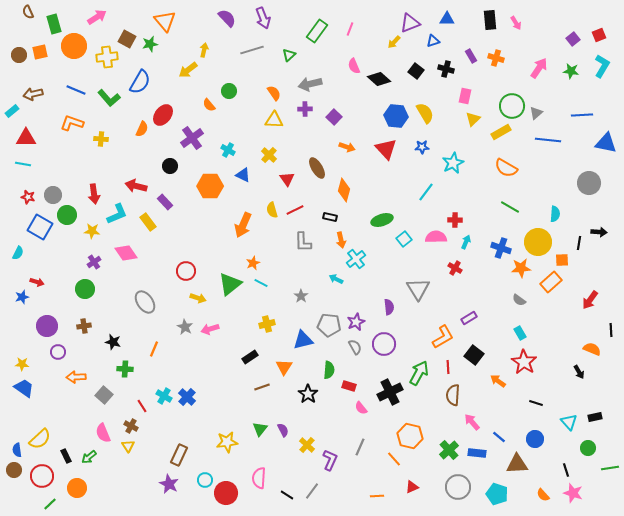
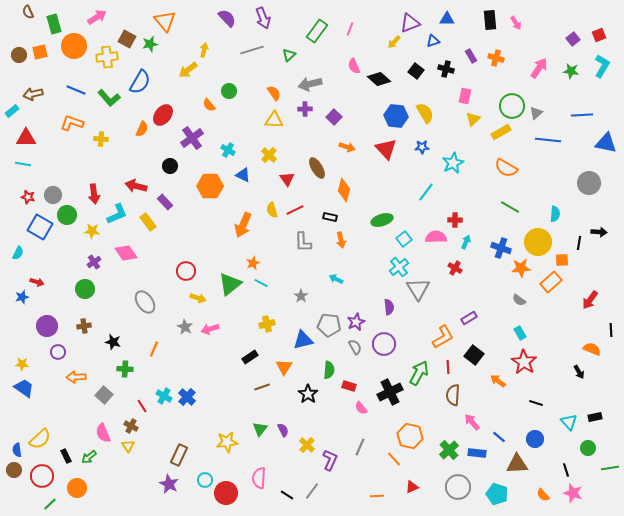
cyan cross at (356, 259): moved 43 px right, 8 px down
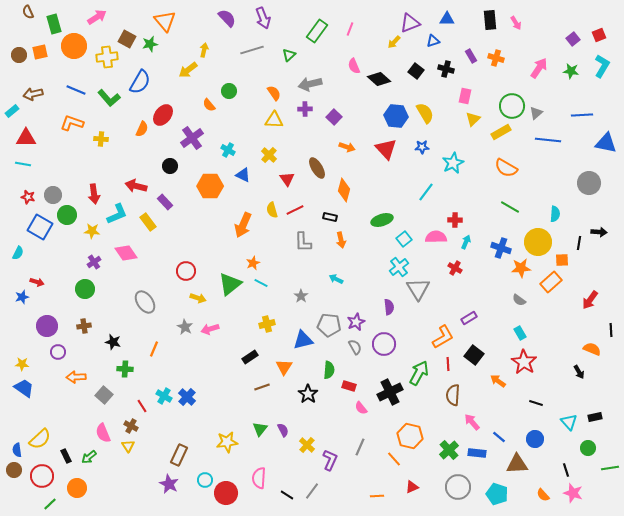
red line at (448, 367): moved 3 px up
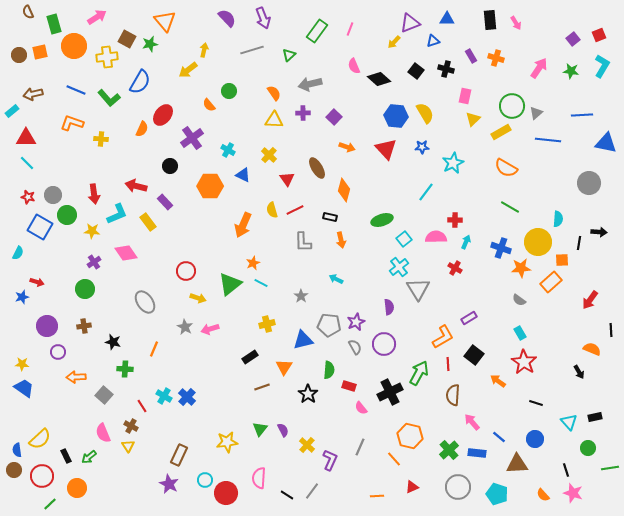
purple cross at (305, 109): moved 2 px left, 4 px down
cyan line at (23, 164): moved 4 px right, 1 px up; rotated 35 degrees clockwise
cyan semicircle at (555, 214): moved 3 px right, 5 px down
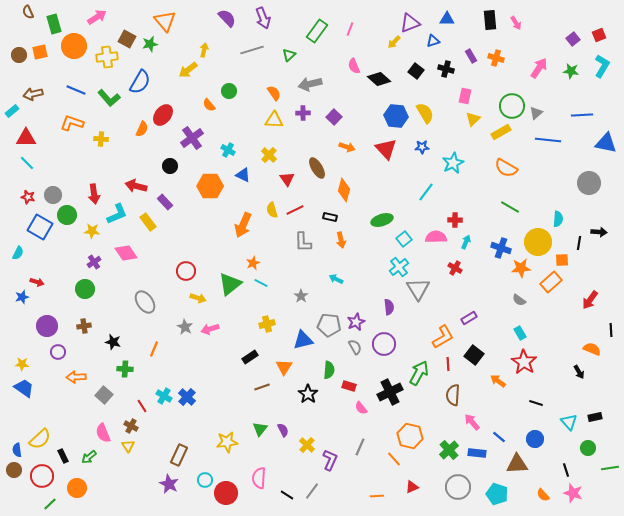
black rectangle at (66, 456): moved 3 px left
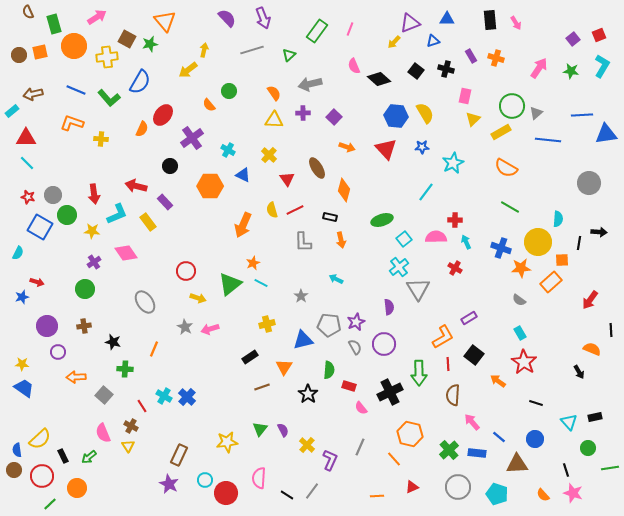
blue triangle at (606, 143): moved 9 px up; rotated 20 degrees counterclockwise
cyan arrow at (466, 242): rotated 48 degrees counterclockwise
green arrow at (419, 373): rotated 150 degrees clockwise
orange hexagon at (410, 436): moved 2 px up
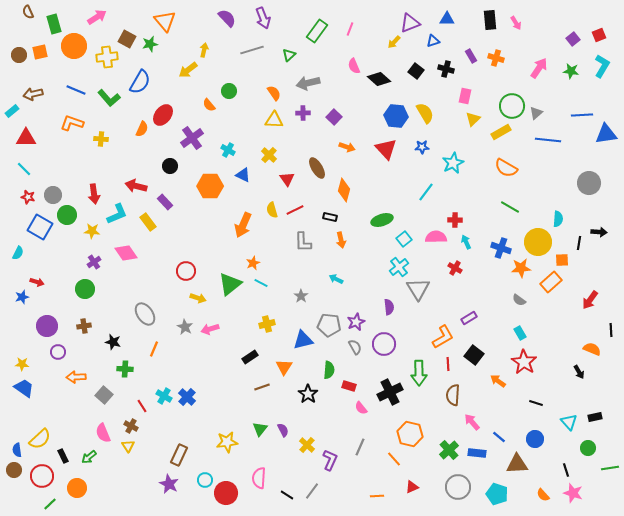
gray arrow at (310, 84): moved 2 px left, 1 px up
cyan line at (27, 163): moved 3 px left, 6 px down
gray ellipse at (145, 302): moved 12 px down
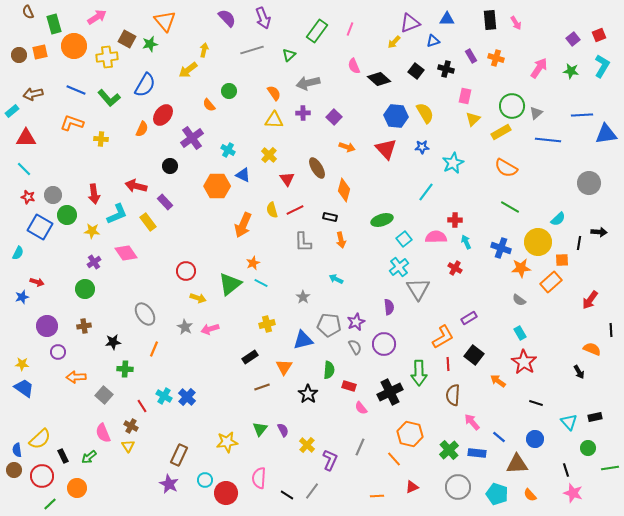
blue semicircle at (140, 82): moved 5 px right, 3 px down
orange hexagon at (210, 186): moved 7 px right
cyan semicircle at (558, 219): rotated 42 degrees clockwise
gray star at (301, 296): moved 2 px right, 1 px down
black star at (113, 342): rotated 21 degrees counterclockwise
orange semicircle at (543, 495): moved 13 px left
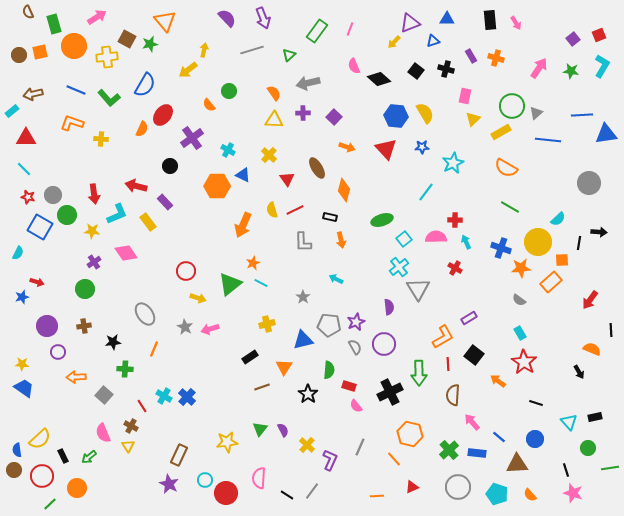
pink semicircle at (361, 408): moved 5 px left, 2 px up
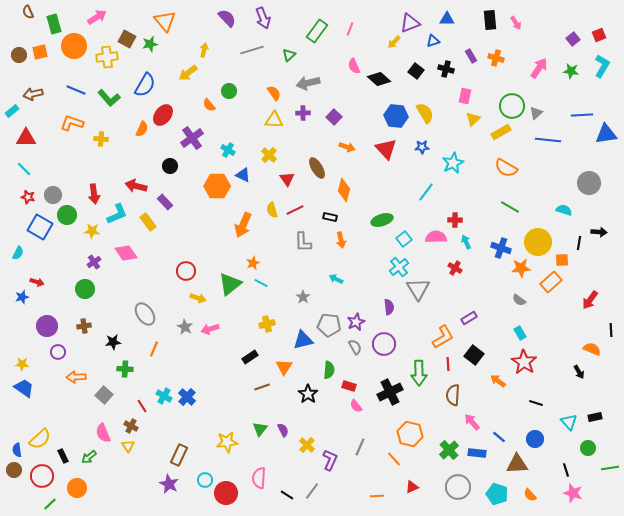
yellow arrow at (188, 70): moved 3 px down
cyan semicircle at (558, 219): moved 6 px right, 9 px up; rotated 119 degrees counterclockwise
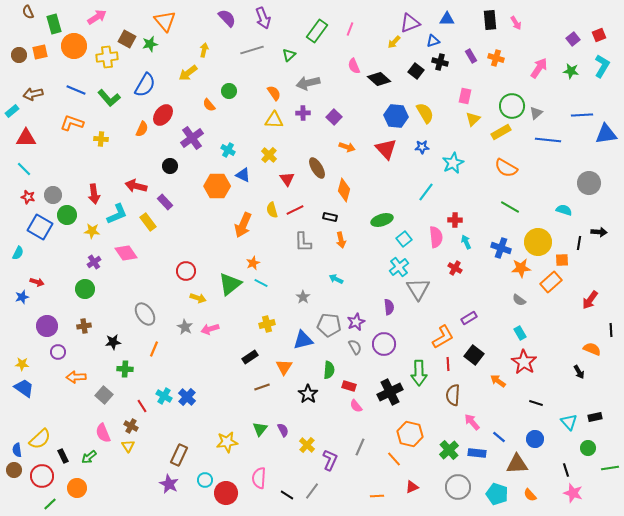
black cross at (446, 69): moved 6 px left, 7 px up
pink semicircle at (436, 237): rotated 85 degrees clockwise
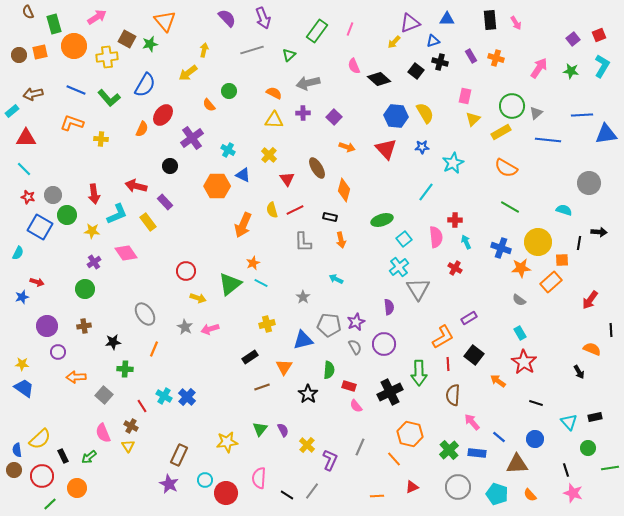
orange semicircle at (274, 93): rotated 28 degrees counterclockwise
